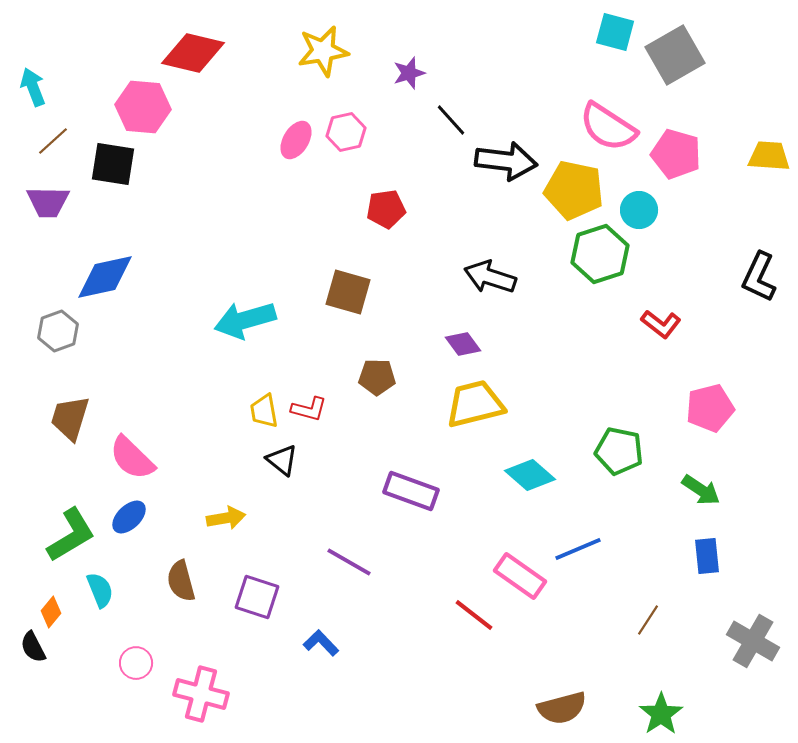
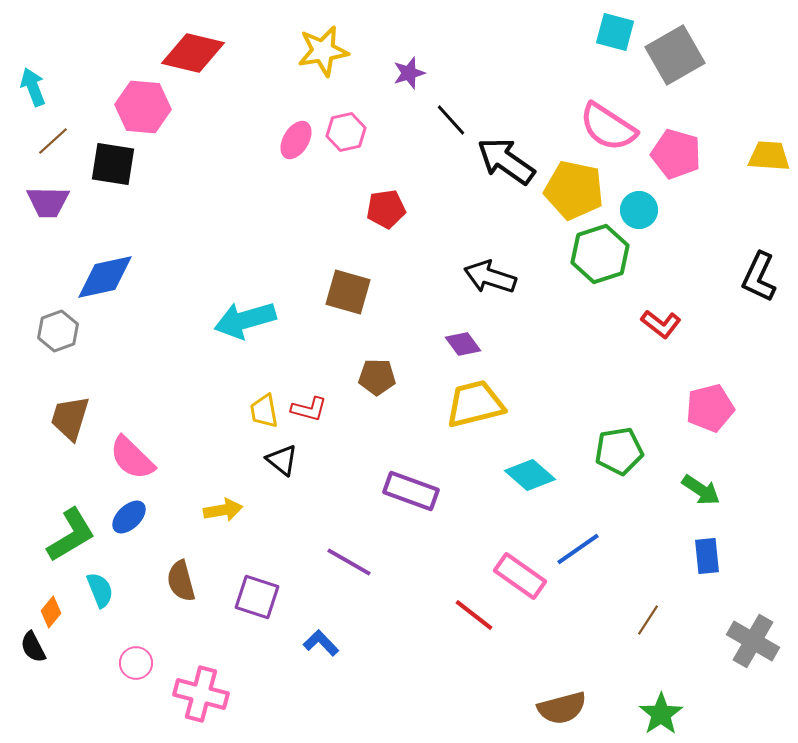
black arrow at (506, 161): rotated 152 degrees counterclockwise
green pentagon at (619, 451): rotated 21 degrees counterclockwise
yellow arrow at (226, 518): moved 3 px left, 8 px up
blue line at (578, 549): rotated 12 degrees counterclockwise
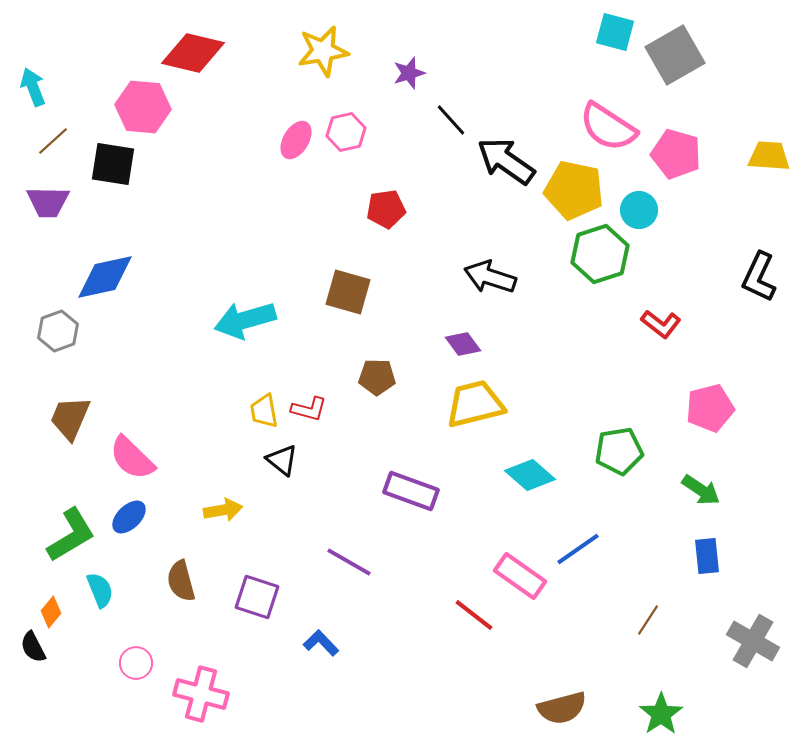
brown trapezoid at (70, 418): rotated 6 degrees clockwise
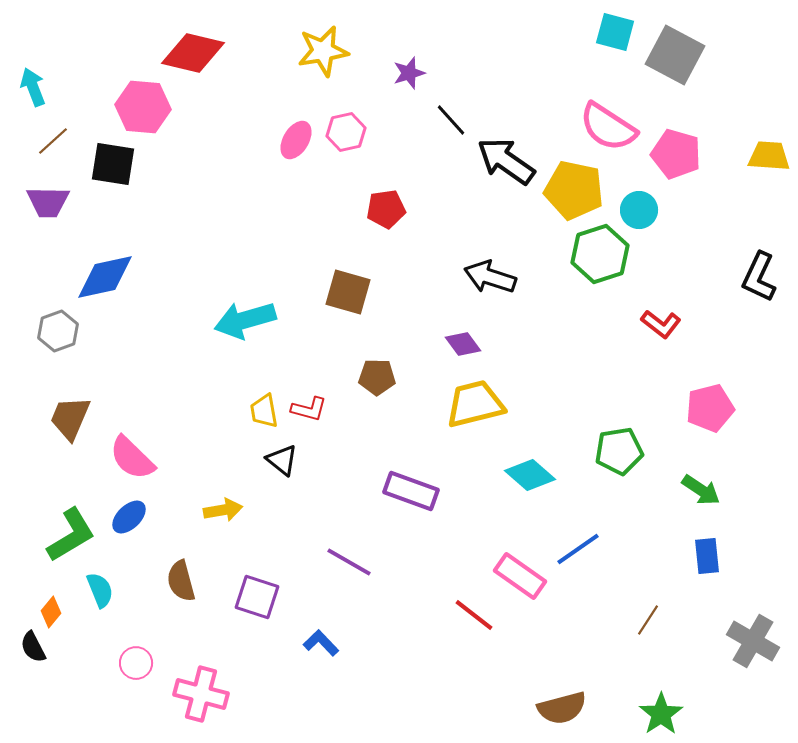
gray square at (675, 55): rotated 32 degrees counterclockwise
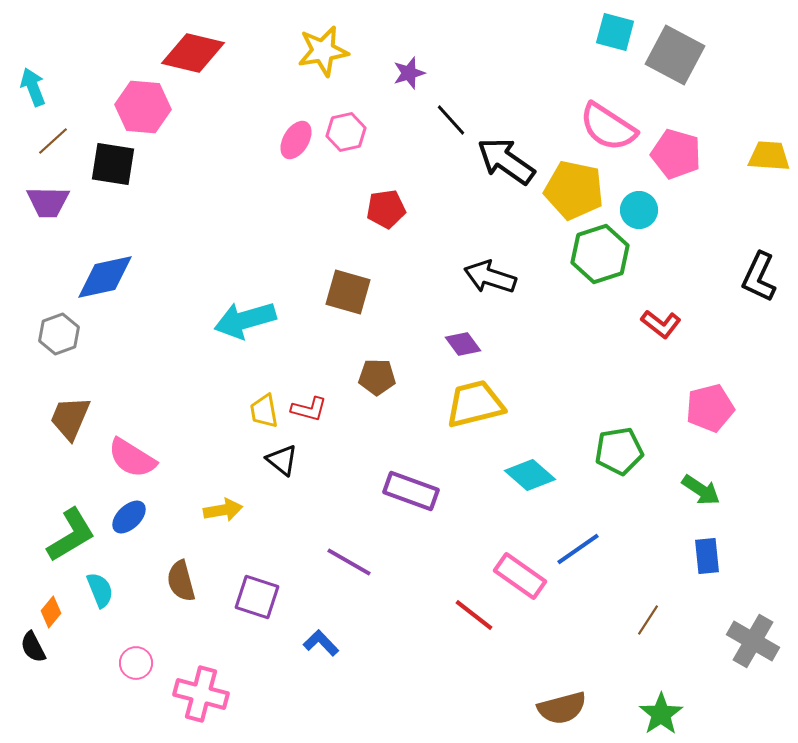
gray hexagon at (58, 331): moved 1 px right, 3 px down
pink semicircle at (132, 458): rotated 12 degrees counterclockwise
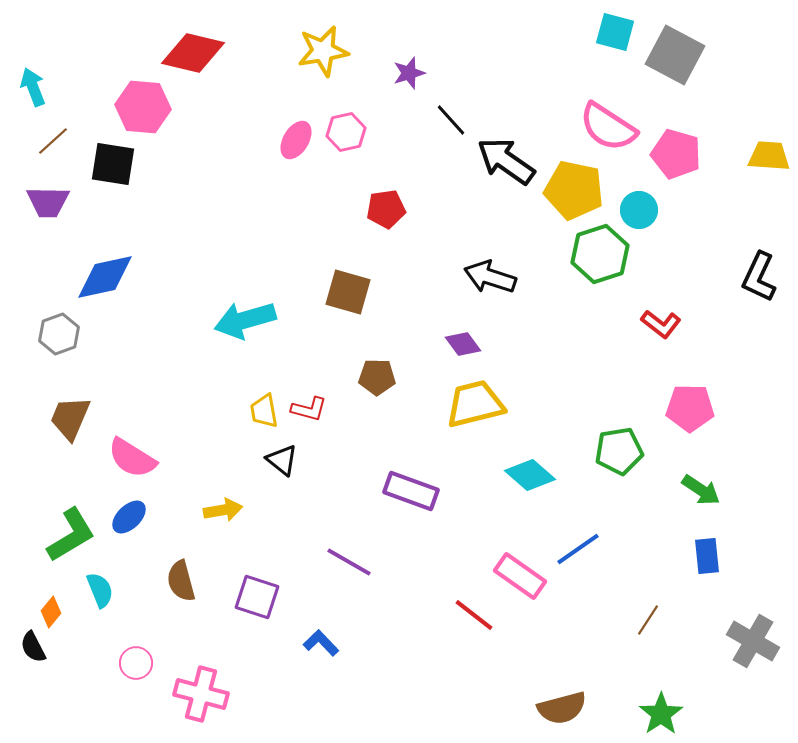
pink pentagon at (710, 408): moved 20 px left; rotated 15 degrees clockwise
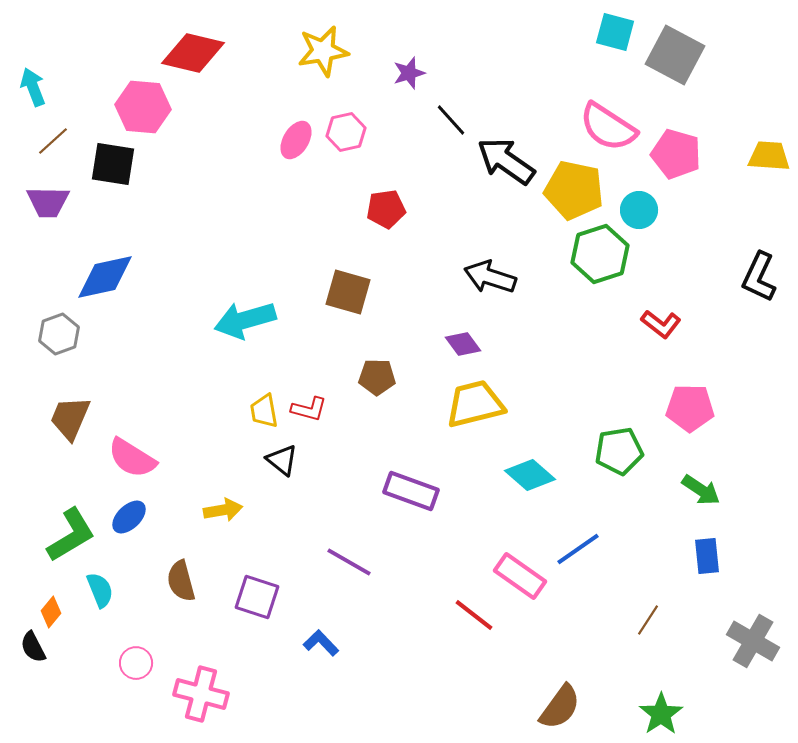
brown semicircle at (562, 708): moved 2 px left, 1 px up; rotated 39 degrees counterclockwise
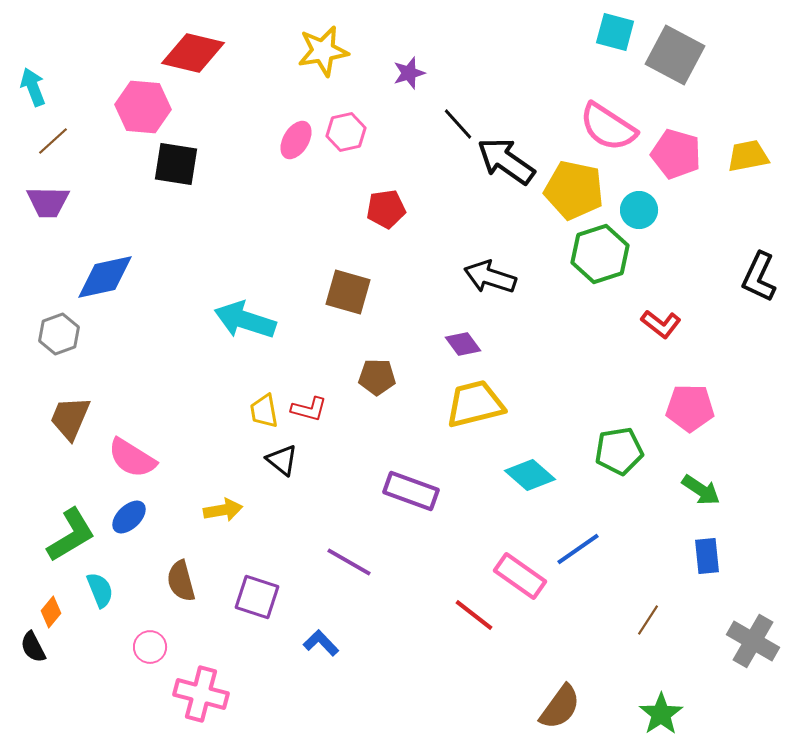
black line at (451, 120): moved 7 px right, 4 px down
yellow trapezoid at (769, 156): moved 21 px left; rotated 15 degrees counterclockwise
black square at (113, 164): moved 63 px right
cyan arrow at (245, 320): rotated 34 degrees clockwise
pink circle at (136, 663): moved 14 px right, 16 px up
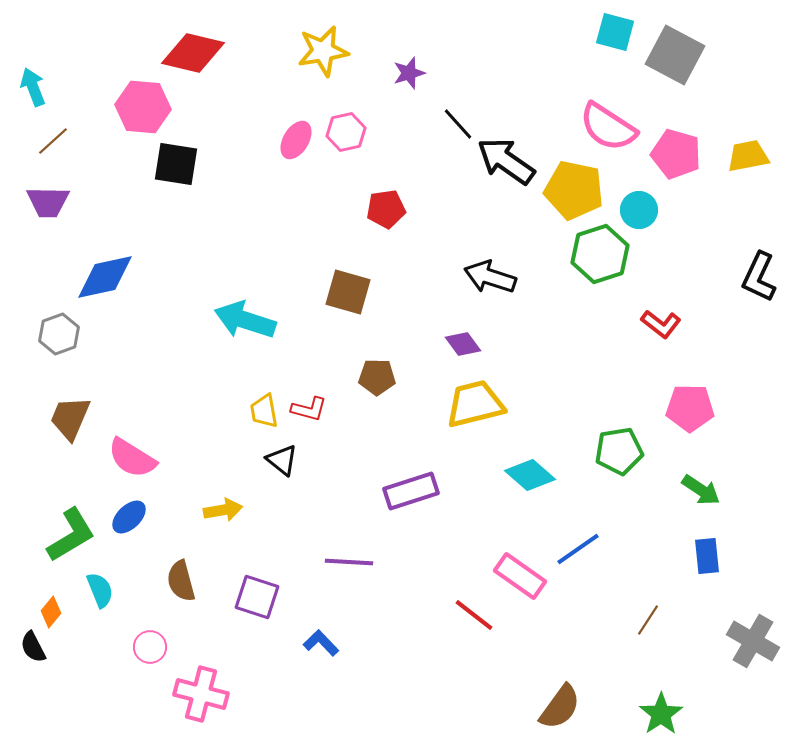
purple rectangle at (411, 491): rotated 38 degrees counterclockwise
purple line at (349, 562): rotated 27 degrees counterclockwise
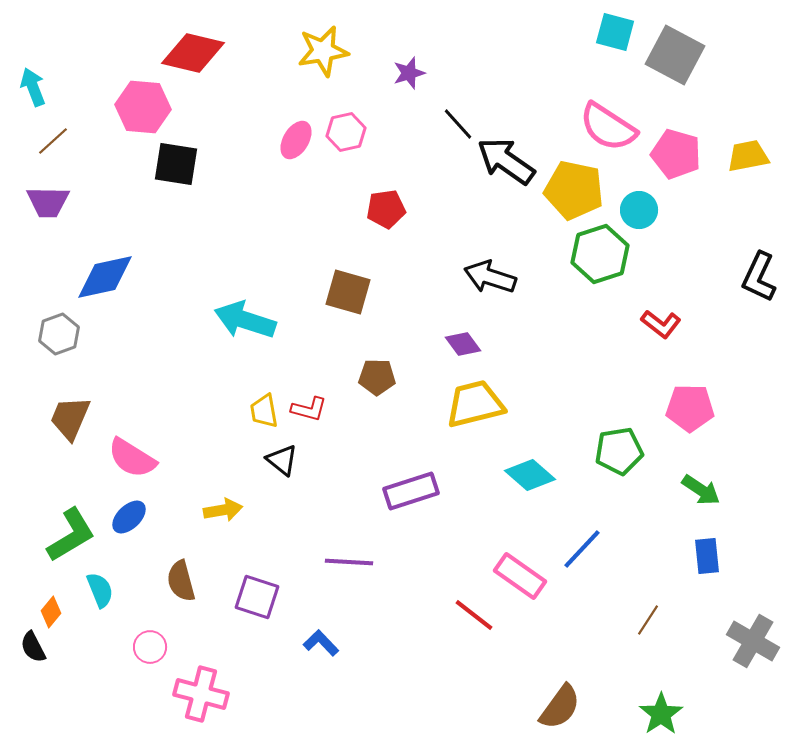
blue line at (578, 549): moved 4 px right; rotated 12 degrees counterclockwise
